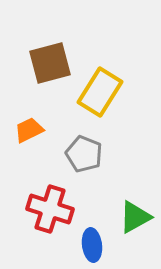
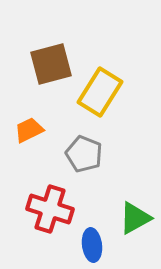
brown square: moved 1 px right, 1 px down
green triangle: moved 1 px down
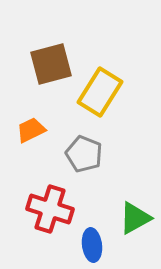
orange trapezoid: moved 2 px right
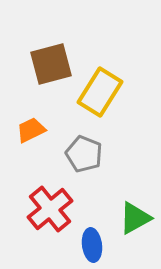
red cross: rotated 33 degrees clockwise
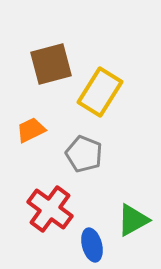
red cross: rotated 15 degrees counterclockwise
green triangle: moved 2 px left, 2 px down
blue ellipse: rotated 8 degrees counterclockwise
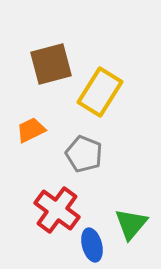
red cross: moved 7 px right, 1 px down
green triangle: moved 2 px left, 4 px down; rotated 21 degrees counterclockwise
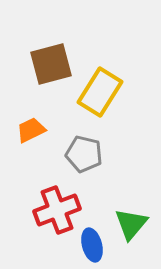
gray pentagon: rotated 9 degrees counterclockwise
red cross: rotated 33 degrees clockwise
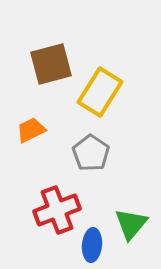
gray pentagon: moved 7 px right, 1 px up; rotated 21 degrees clockwise
blue ellipse: rotated 20 degrees clockwise
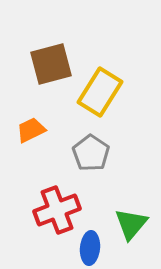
blue ellipse: moved 2 px left, 3 px down
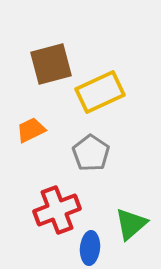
yellow rectangle: rotated 33 degrees clockwise
green triangle: rotated 9 degrees clockwise
